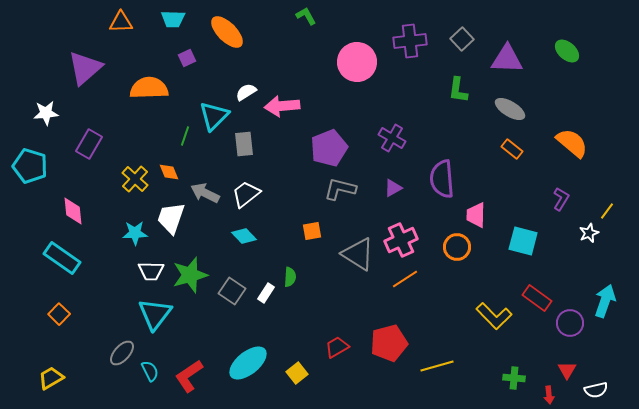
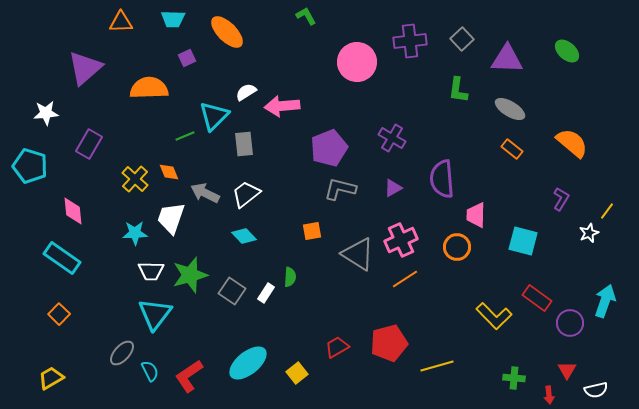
green line at (185, 136): rotated 48 degrees clockwise
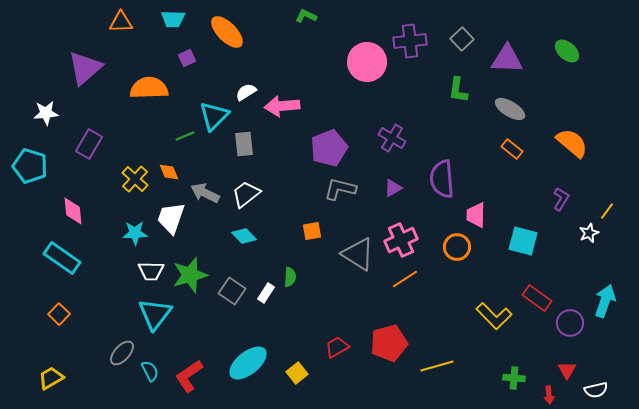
green L-shape at (306, 16): rotated 35 degrees counterclockwise
pink circle at (357, 62): moved 10 px right
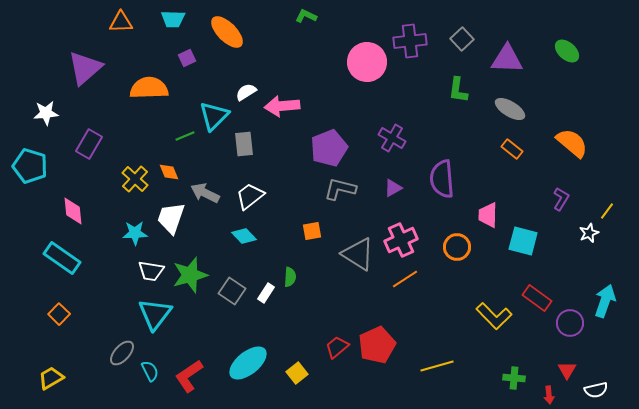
white trapezoid at (246, 194): moved 4 px right, 2 px down
pink trapezoid at (476, 215): moved 12 px right
white trapezoid at (151, 271): rotated 8 degrees clockwise
red pentagon at (389, 343): moved 12 px left, 2 px down; rotated 9 degrees counterclockwise
red trapezoid at (337, 347): rotated 10 degrees counterclockwise
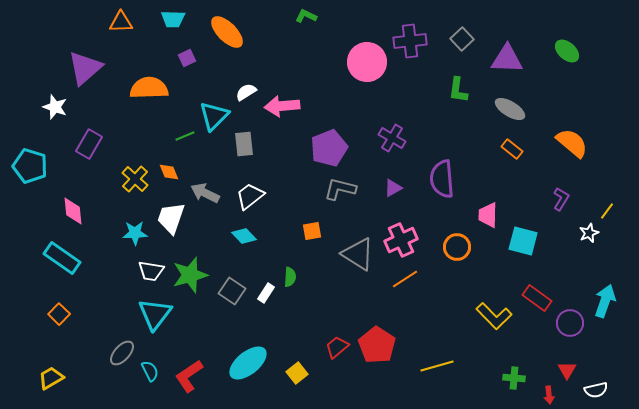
white star at (46, 113): moved 9 px right, 6 px up; rotated 25 degrees clockwise
red pentagon at (377, 345): rotated 15 degrees counterclockwise
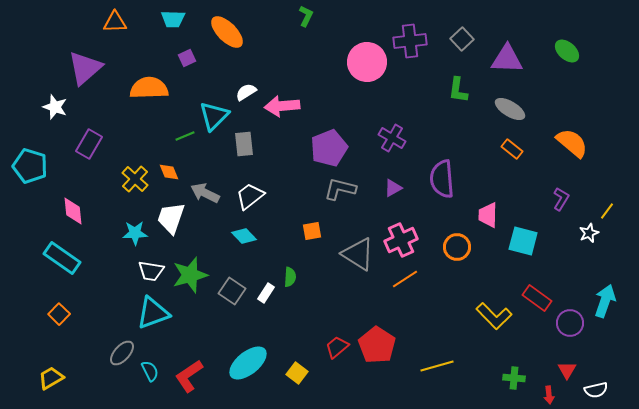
green L-shape at (306, 16): rotated 90 degrees clockwise
orange triangle at (121, 22): moved 6 px left
cyan triangle at (155, 314): moved 2 px left, 1 px up; rotated 33 degrees clockwise
yellow square at (297, 373): rotated 15 degrees counterclockwise
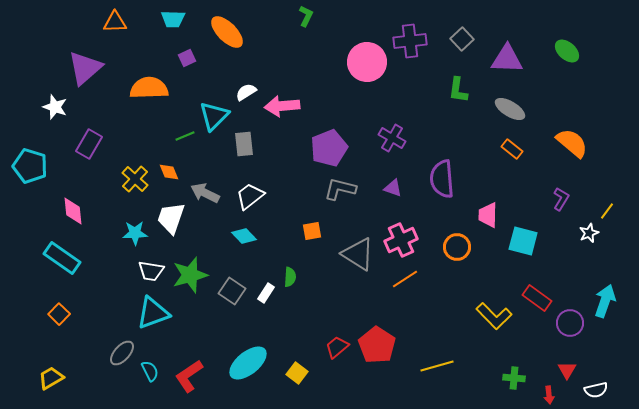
purple triangle at (393, 188): rotated 48 degrees clockwise
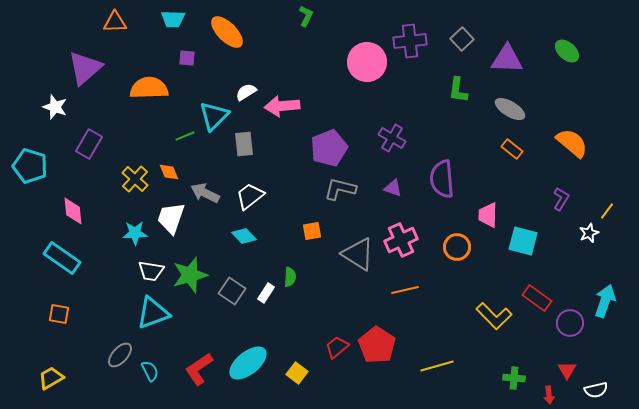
purple square at (187, 58): rotated 30 degrees clockwise
orange line at (405, 279): moved 11 px down; rotated 20 degrees clockwise
orange square at (59, 314): rotated 35 degrees counterclockwise
gray ellipse at (122, 353): moved 2 px left, 2 px down
red L-shape at (189, 376): moved 10 px right, 7 px up
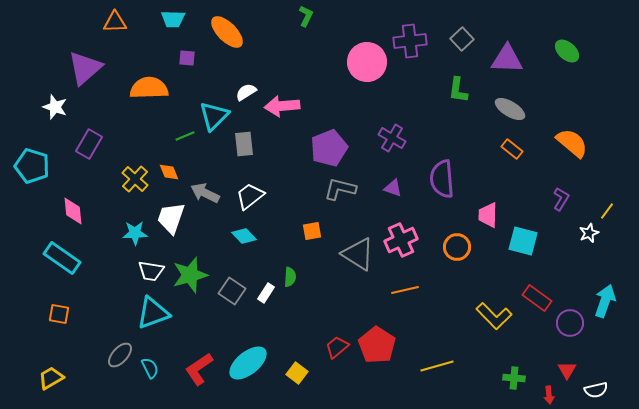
cyan pentagon at (30, 166): moved 2 px right
cyan semicircle at (150, 371): moved 3 px up
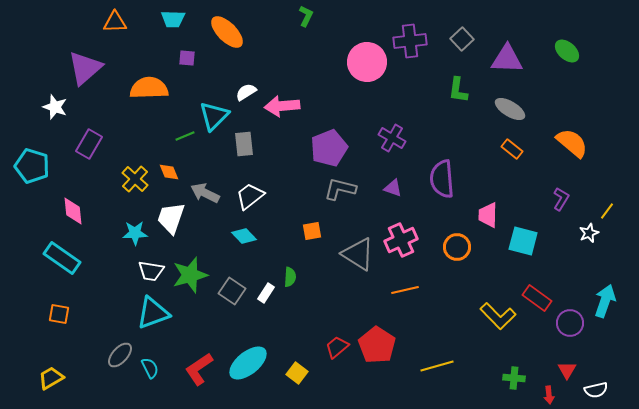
yellow L-shape at (494, 316): moved 4 px right
